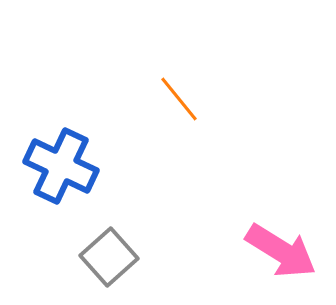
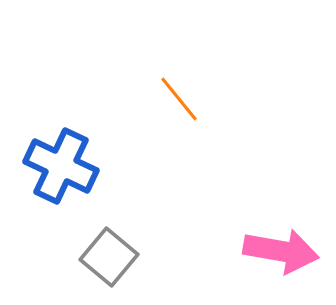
pink arrow: rotated 22 degrees counterclockwise
gray square: rotated 8 degrees counterclockwise
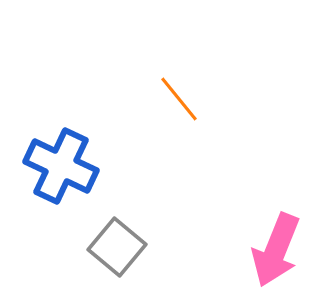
pink arrow: moved 5 px left, 1 px up; rotated 102 degrees clockwise
gray square: moved 8 px right, 10 px up
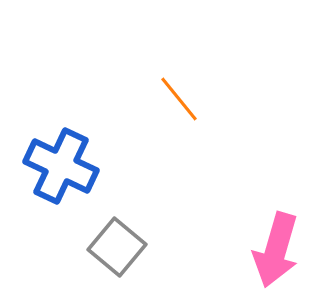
pink arrow: rotated 6 degrees counterclockwise
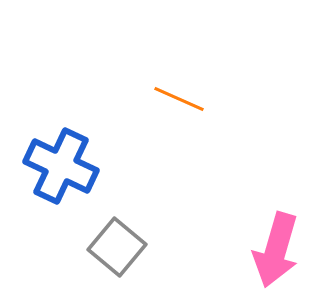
orange line: rotated 27 degrees counterclockwise
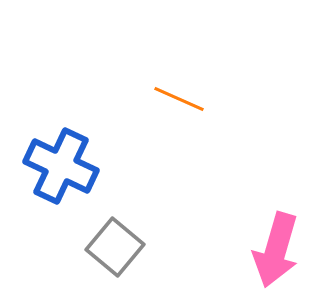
gray square: moved 2 px left
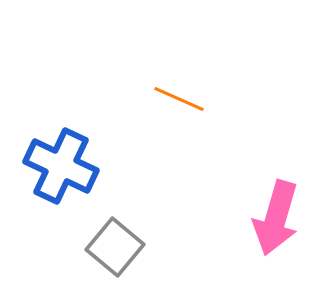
pink arrow: moved 32 px up
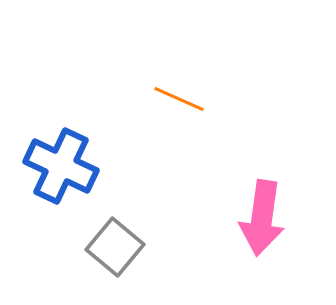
pink arrow: moved 14 px left; rotated 8 degrees counterclockwise
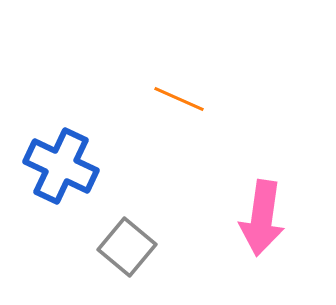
gray square: moved 12 px right
